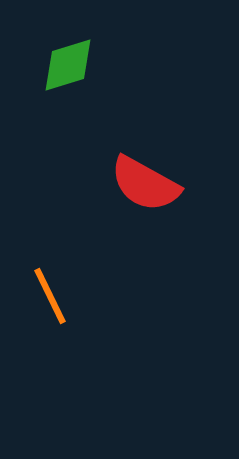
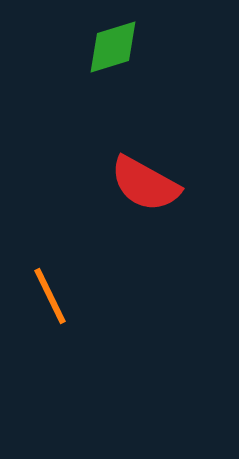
green diamond: moved 45 px right, 18 px up
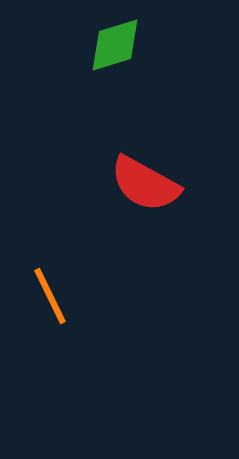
green diamond: moved 2 px right, 2 px up
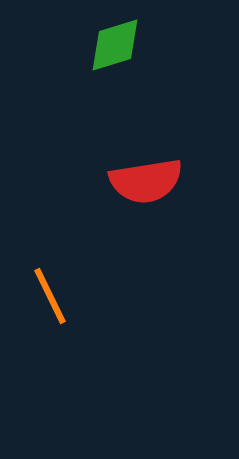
red semicircle: moved 1 px right, 3 px up; rotated 38 degrees counterclockwise
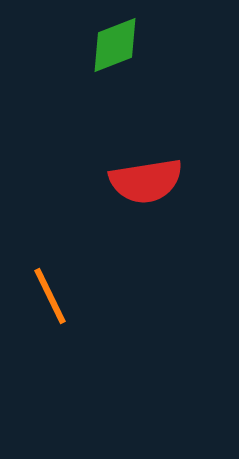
green diamond: rotated 4 degrees counterclockwise
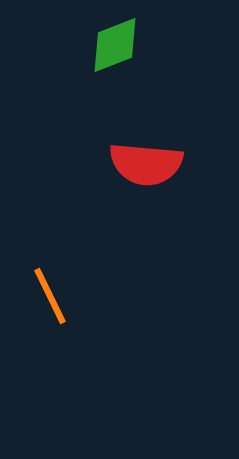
red semicircle: moved 17 px up; rotated 14 degrees clockwise
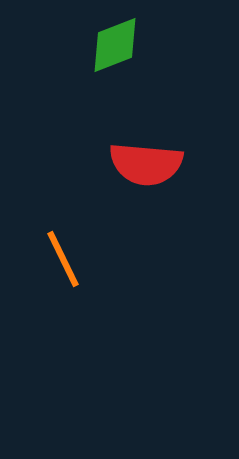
orange line: moved 13 px right, 37 px up
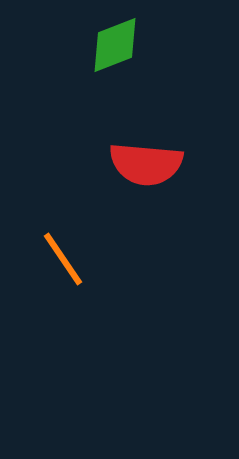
orange line: rotated 8 degrees counterclockwise
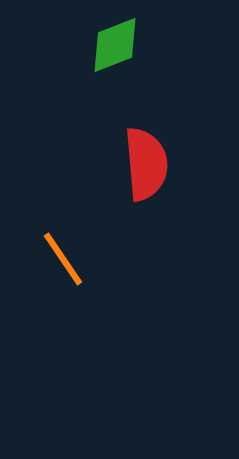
red semicircle: rotated 100 degrees counterclockwise
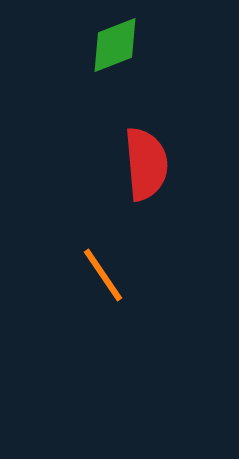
orange line: moved 40 px right, 16 px down
